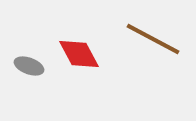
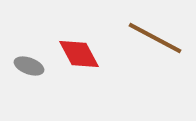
brown line: moved 2 px right, 1 px up
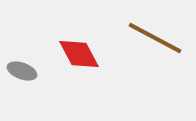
gray ellipse: moved 7 px left, 5 px down
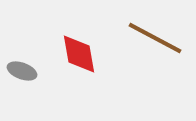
red diamond: rotated 18 degrees clockwise
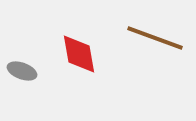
brown line: rotated 8 degrees counterclockwise
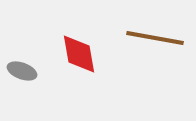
brown line: rotated 10 degrees counterclockwise
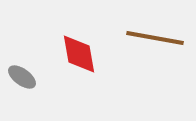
gray ellipse: moved 6 px down; rotated 16 degrees clockwise
